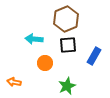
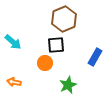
brown hexagon: moved 2 px left
cyan arrow: moved 21 px left, 3 px down; rotated 144 degrees counterclockwise
black square: moved 12 px left
blue rectangle: moved 1 px right, 1 px down
green star: moved 1 px right, 1 px up
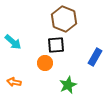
brown hexagon: rotated 15 degrees counterclockwise
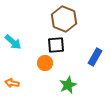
orange arrow: moved 2 px left, 1 px down
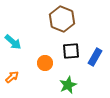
brown hexagon: moved 2 px left
black square: moved 15 px right, 6 px down
orange arrow: moved 6 px up; rotated 128 degrees clockwise
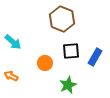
orange arrow: moved 1 px left, 1 px up; rotated 112 degrees counterclockwise
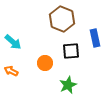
blue rectangle: moved 19 px up; rotated 42 degrees counterclockwise
orange arrow: moved 5 px up
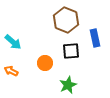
brown hexagon: moved 4 px right, 1 px down
